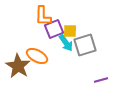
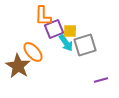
orange ellipse: moved 4 px left, 4 px up; rotated 20 degrees clockwise
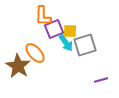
orange ellipse: moved 2 px right, 1 px down
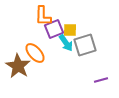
yellow square: moved 1 px up
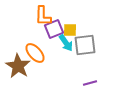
gray square: rotated 10 degrees clockwise
purple line: moved 11 px left, 3 px down
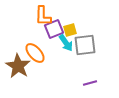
yellow square: rotated 16 degrees counterclockwise
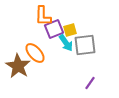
purple line: rotated 40 degrees counterclockwise
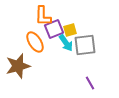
orange ellipse: moved 11 px up; rotated 10 degrees clockwise
brown star: rotated 25 degrees clockwise
purple line: rotated 64 degrees counterclockwise
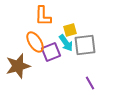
purple square: moved 3 px left, 23 px down
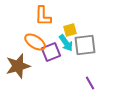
orange ellipse: rotated 25 degrees counterclockwise
